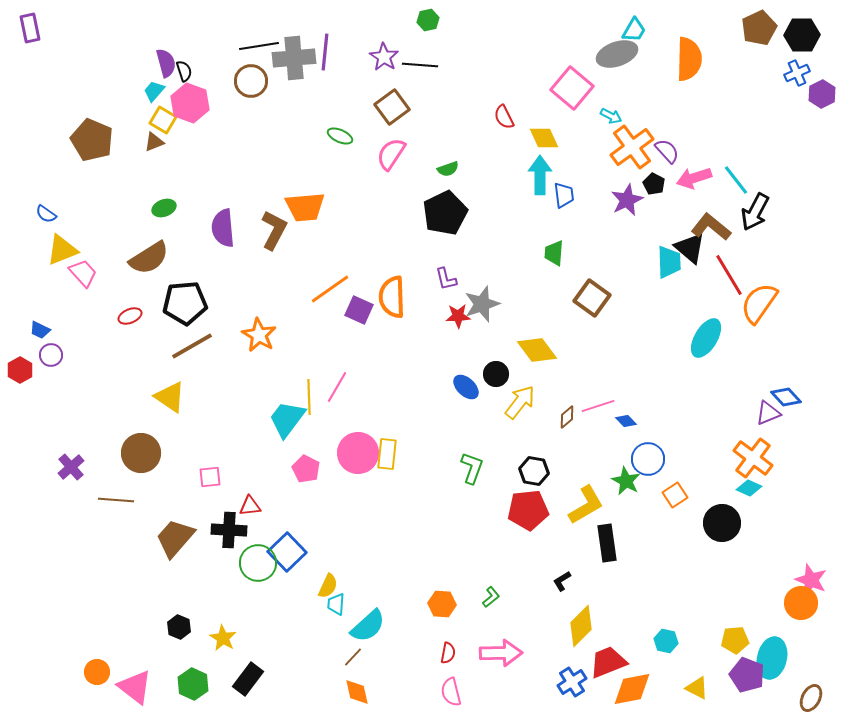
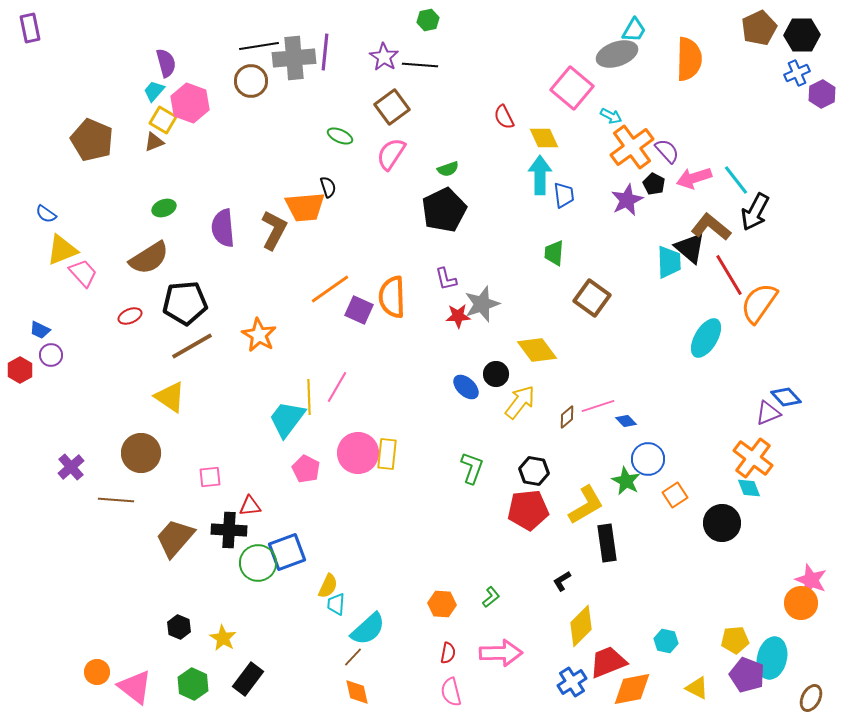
black semicircle at (184, 71): moved 144 px right, 116 px down
black pentagon at (445, 213): moved 1 px left, 3 px up
cyan diamond at (749, 488): rotated 45 degrees clockwise
blue square at (287, 552): rotated 24 degrees clockwise
cyan semicircle at (368, 626): moved 3 px down
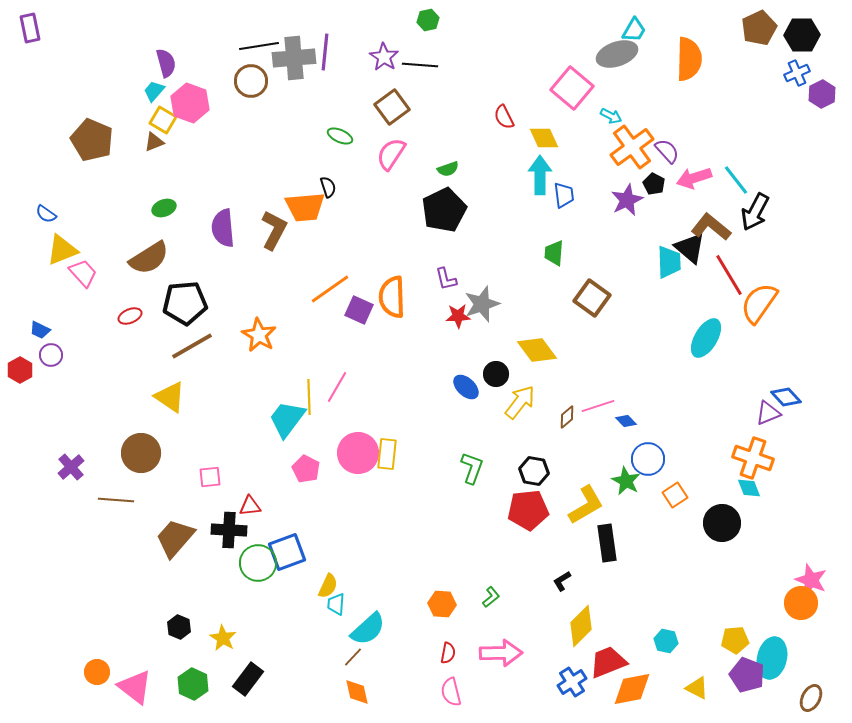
orange cross at (753, 458): rotated 18 degrees counterclockwise
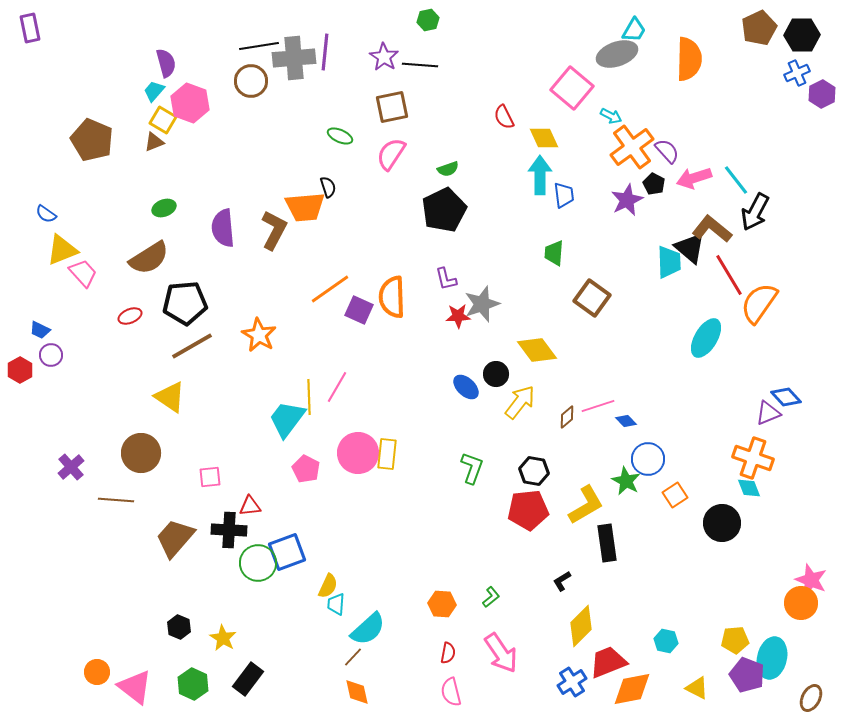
brown square at (392, 107): rotated 24 degrees clockwise
brown L-shape at (711, 227): moved 1 px right, 2 px down
pink arrow at (501, 653): rotated 57 degrees clockwise
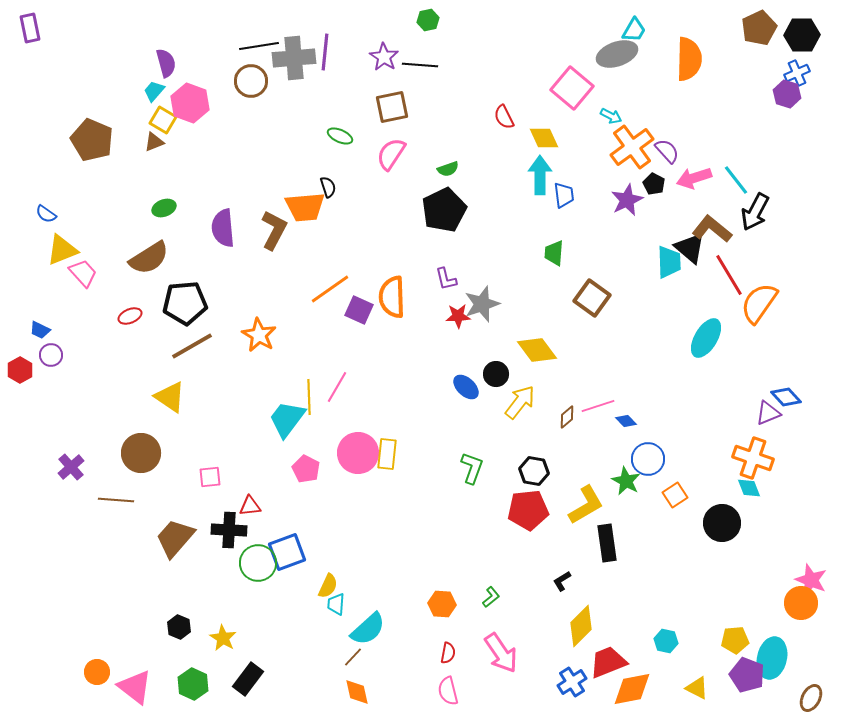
purple hexagon at (822, 94): moved 35 px left; rotated 16 degrees counterclockwise
pink semicircle at (451, 692): moved 3 px left, 1 px up
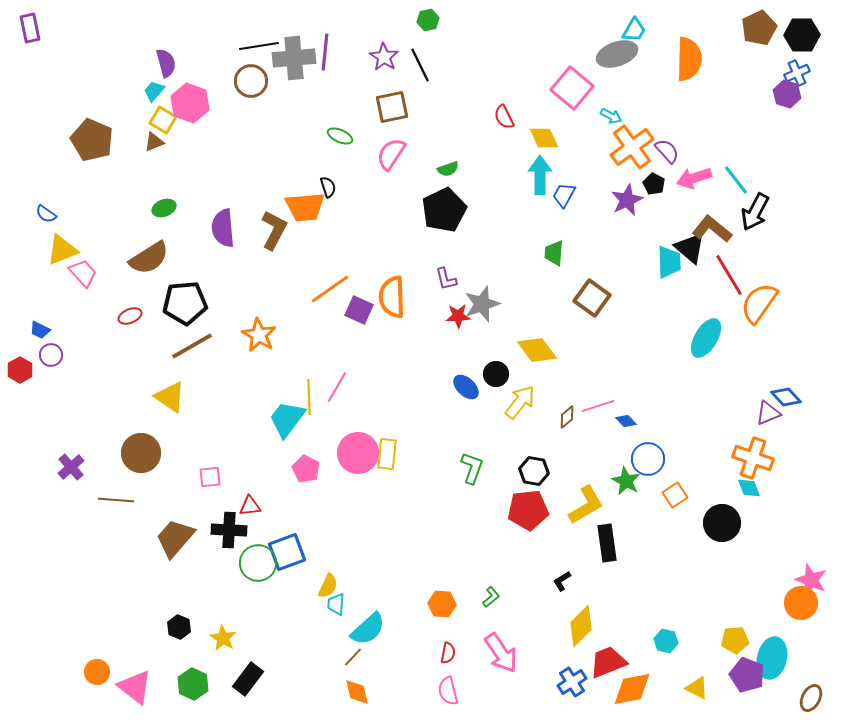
black line at (420, 65): rotated 60 degrees clockwise
blue trapezoid at (564, 195): rotated 144 degrees counterclockwise
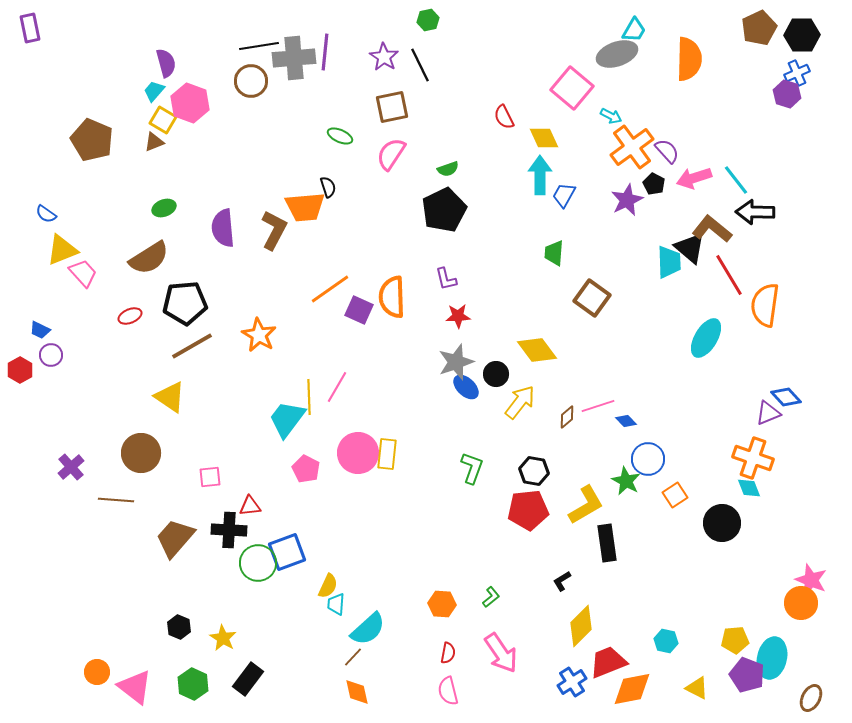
black arrow at (755, 212): rotated 63 degrees clockwise
orange semicircle at (759, 303): moved 6 px right, 2 px down; rotated 27 degrees counterclockwise
gray star at (482, 304): moved 26 px left, 58 px down
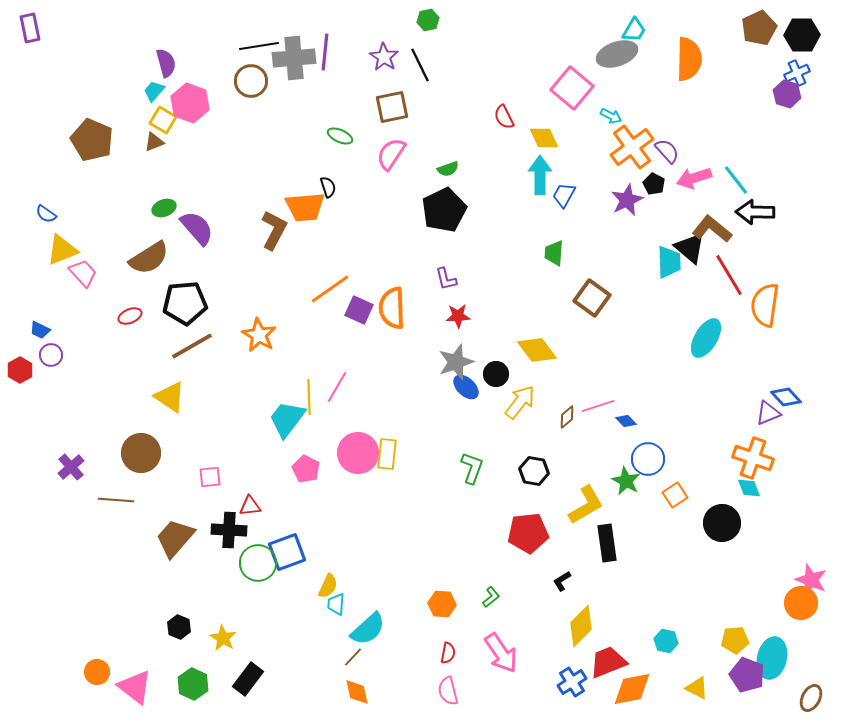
purple semicircle at (223, 228): moved 26 px left; rotated 144 degrees clockwise
orange semicircle at (392, 297): moved 11 px down
red pentagon at (528, 510): moved 23 px down
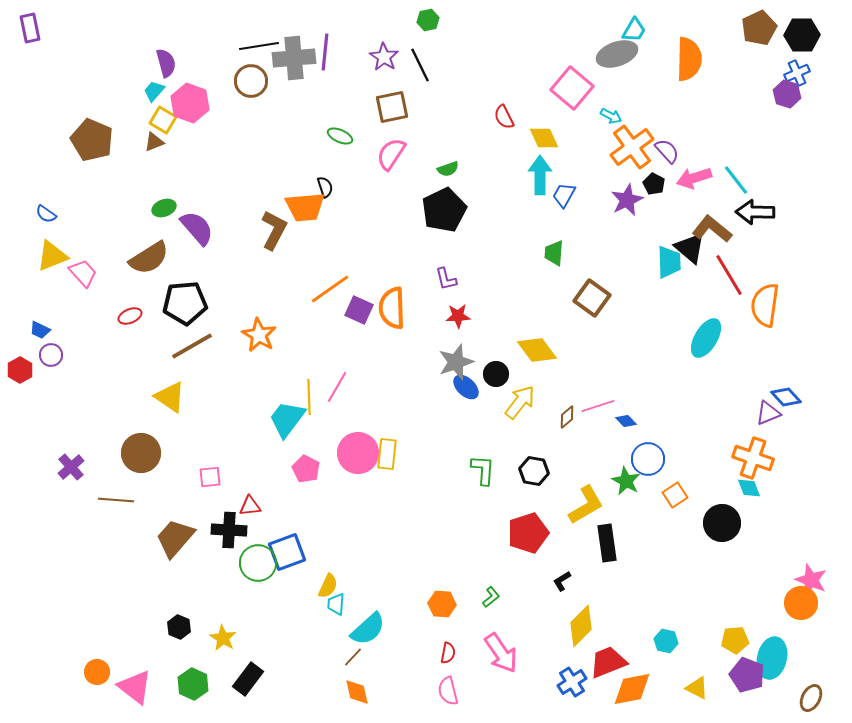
black semicircle at (328, 187): moved 3 px left
yellow triangle at (62, 250): moved 10 px left, 6 px down
green L-shape at (472, 468): moved 11 px right, 2 px down; rotated 16 degrees counterclockwise
red pentagon at (528, 533): rotated 12 degrees counterclockwise
